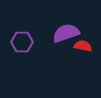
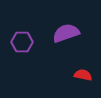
red semicircle: moved 29 px down
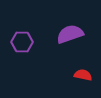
purple semicircle: moved 4 px right, 1 px down
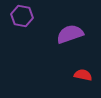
purple hexagon: moved 26 px up; rotated 10 degrees clockwise
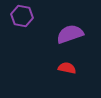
red semicircle: moved 16 px left, 7 px up
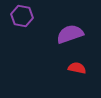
red semicircle: moved 10 px right
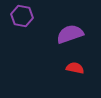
red semicircle: moved 2 px left
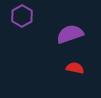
purple hexagon: rotated 20 degrees clockwise
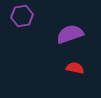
purple hexagon: rotated 20 degrees clockwise
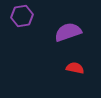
purple semicircle: moved 2 px left, 2 px up
